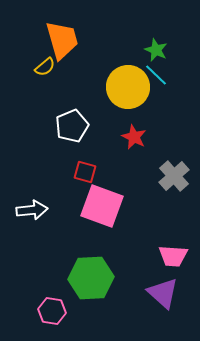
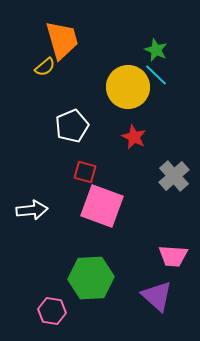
purple triangle: moved 6 px left, 3 px down
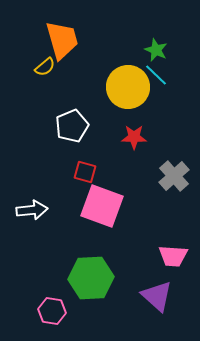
red star: rotated 25 degrees counterclockwise
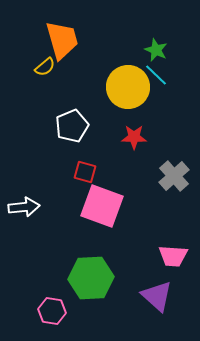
white arrow: moved 8 px left, 3 px up
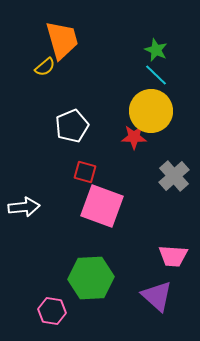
yellow circle: moved 23 px right, 24 px down
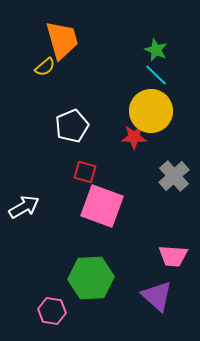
white arrow: rotated 24 degrees counterclockwise
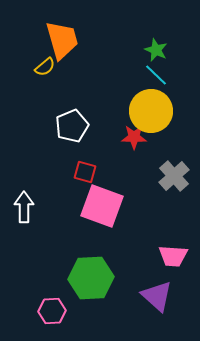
white arrow: rotated 60 degrees counterclockwise
pink hexagon: rotated 12 degrees counterclockwise
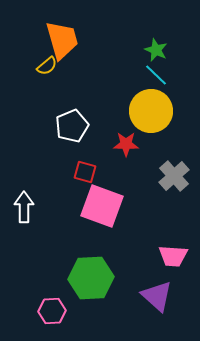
yellow semicircle: moved 2 px right, 1 px up
red star: moved 8 px left, 7 px down
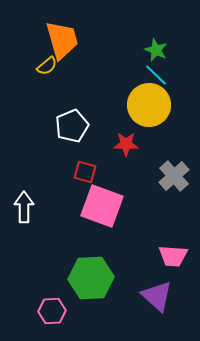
yellow circle: moved 2 px left, 6 px up
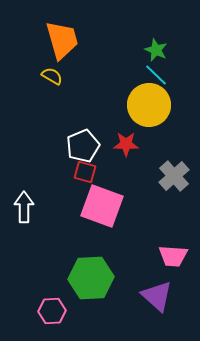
yellow semicircle: moved 5 px right, 10 px down; rotated 110 degrees counterclockwise
white pentagon: moved 11 px right, 20 px down
